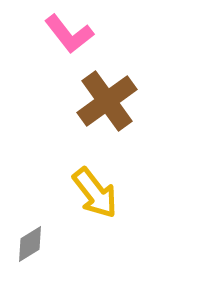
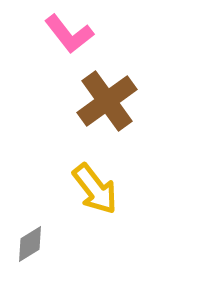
yellow arrow: moved 4 px up
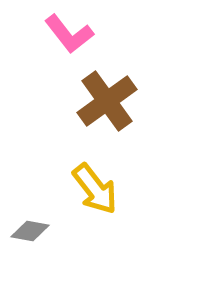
gray diamond: moved 13 px up; rotated 42 degrees clockwise
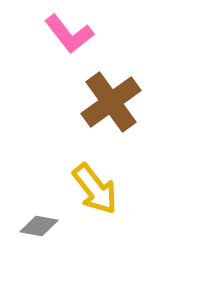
brown cross: moved 4 px right, 1 px down
gray diamond: moved 9 px right, 5 px up
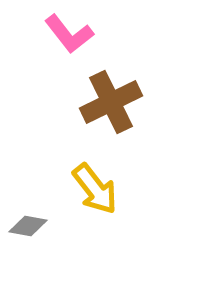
brown cross: rotated 10 degrees clockwise
gray diamond: moved 11 px left
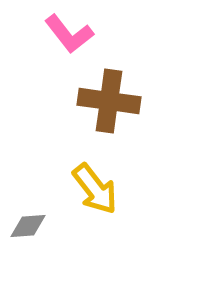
brown cross: moved 2 px left, 1 px up; rotated 34 degrees clockwise
gray diamond: rotated 15 degrees counterclockwise
